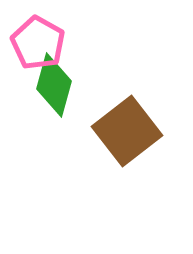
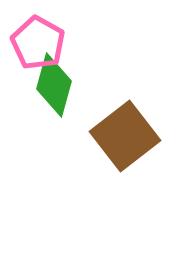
brown square: moved 2 px left, 5 px down
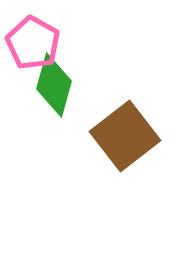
pink pentagon: moved 5 px left
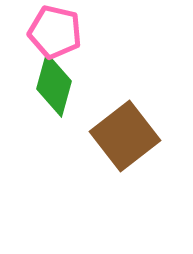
pink pentagon: moved 22 px right, 11 px up; rotated 16 degrees counterclockwise
